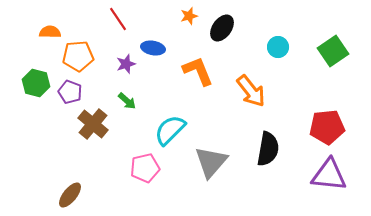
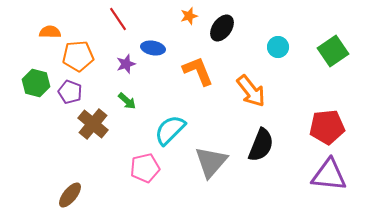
black semicircle: moved 7 px left, 4 px up; rotated 12 degrees clockwise
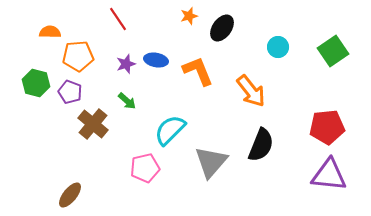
blue ellipse: moved 3 px right, 12 px down
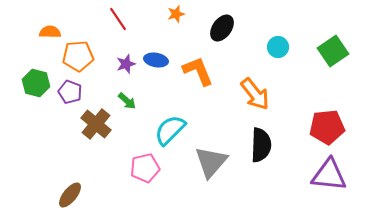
orange star: moved 13 px left, 2 px up
orange arrow: moved 4 px right, 3 px down
brown cross: moved 3 px right
black semicircle: rotated 20 degrees counterclockwise
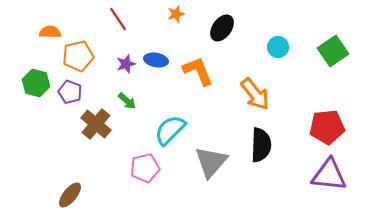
orange pentagon: rotated 8 degrees counterclockwise
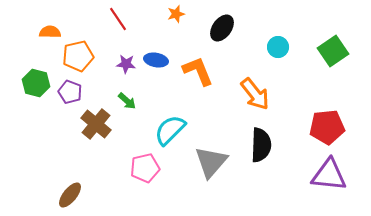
purple star: rotated 24 degrees clockwise
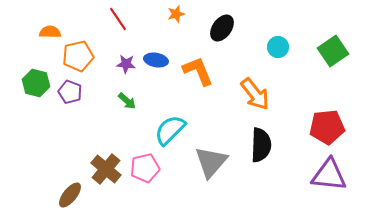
brown cross: moved 10 px right, 45 px down
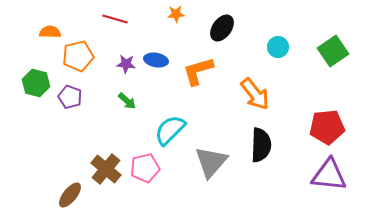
orange star: rotated 12 degrees clockwise
red line: moved 3 px left; rotated 40 degrees counterclockwise
orange L-shape: rotated 84 degrees counterclockwise
purple pentagon: moved 5 px down
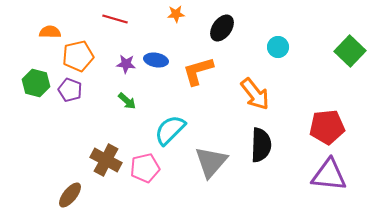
green square: moved 17 px right; rotated 12 degrees counterclockwise
purple pentagon: moved 7 px up
brown cross: moved 9 px up; rotated 12 degrees counterclockwise
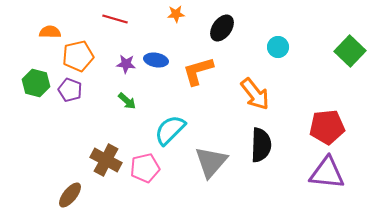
purple triangle: moved 2 px left, 2 px up
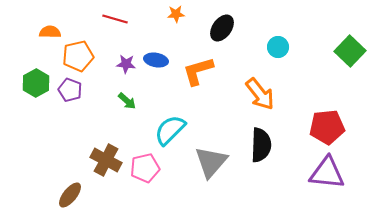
green hexagon: rotated 16 degrees clockwise
orange arrow: moved 5 px right
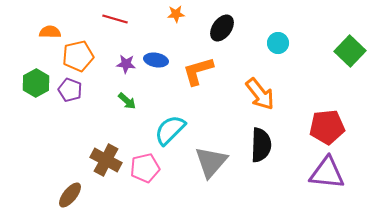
cyan circle: moved 4 px up
